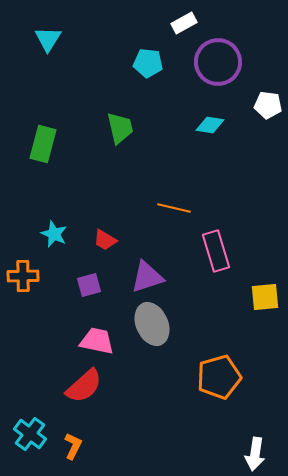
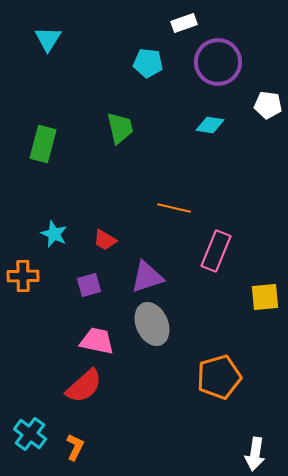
white rectangle: rotated 10 degrees clockwise
pink rectangle: rotated 39 degrees clockwise
orange L-shape: moved 2 px right, 1 px down
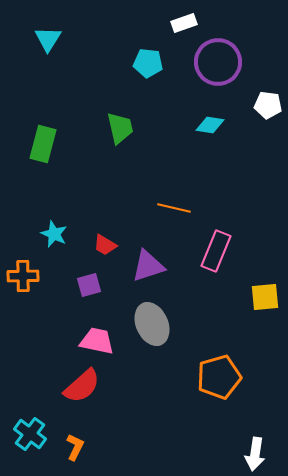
red trapezoid: moved 5 px down
purple triangle: moved 1 px right, 11 px up
red semicircle: moved 2 px left
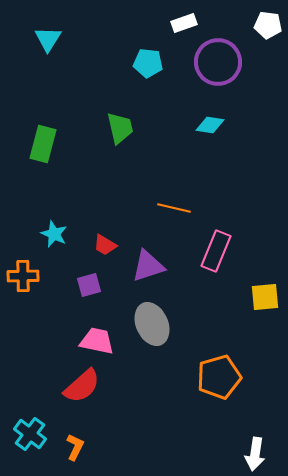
white pentagon: moved 80 px up
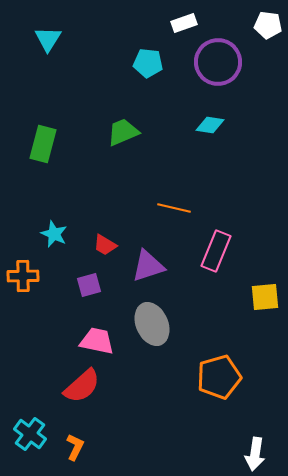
green trapezoid: moved 3 px right, 4 px down; rotated 100 degrees counterclockwise
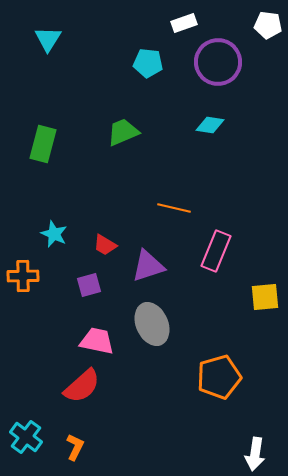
cyan cross: moved 4 px left, 3 px down
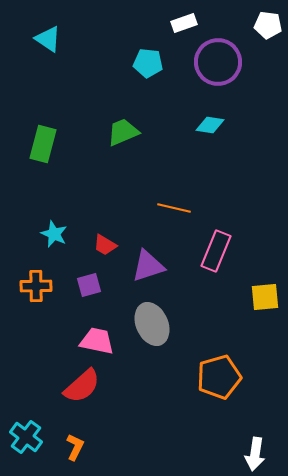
cyan triangle: rotated 28 degrees counterclockwise
orange cross: moved 13 px right, 10 px down
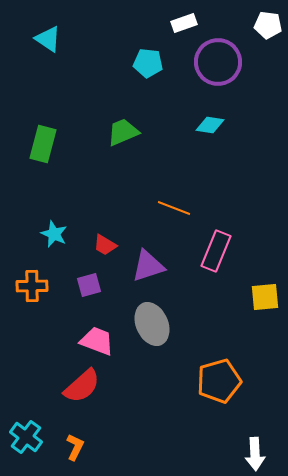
orange line: rotated 8 degrees clockwise
orange cross: moved 4 px left
pink trapezoid: rotated 9 degrees clockwise
orange pentagon: moved 4 px down
white arrow: rotated 12 degrees counterclockwise
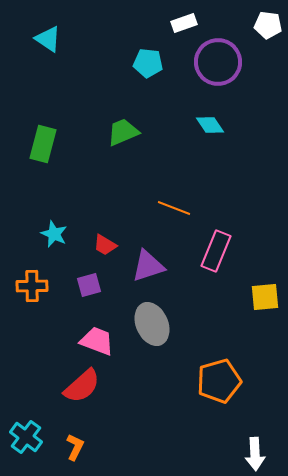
cyan diamond: rotated 48 degrees clockwise
